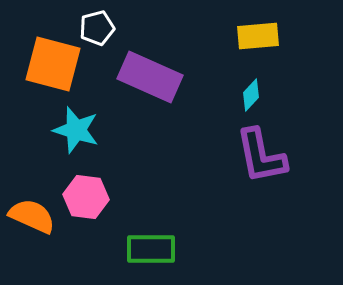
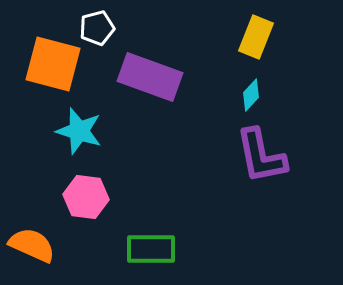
yellow rectangle: moved 2 px left, 1 px down; rotated 63 degrees counterclockwise
purple rectangle: rotated 4 degrees counterclockwise
cyan star: moved 3 px right, 1 px down
orange semicircle: moved 29 px down
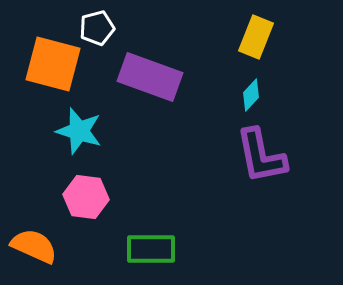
orange semicircle: moved 2 px right, 1 px down
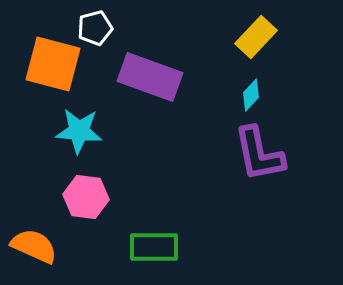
white pentagon: moved 2 px left
yellow rectangle: rotated 21 degrees clockwise
cyan star: rotated 12 degrees counterclockwise
purple L-shape: moved 2 px left, 2 px up
green rectangle: moved 3 px right, 2 px up
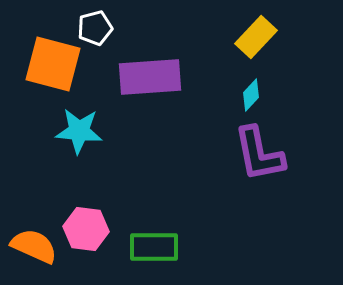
purple rectangle: rotated 24 degrees counterclockwise
pink hexagon: moved 32 px down
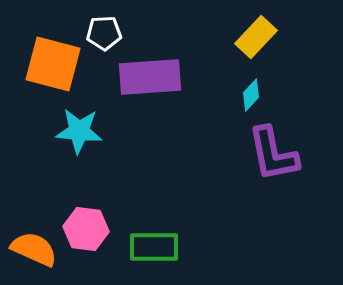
white pentagon: moved 9 px right, 5 px down; rotated 12 degrees clockwise
purple L-shape: moved 14 px right
orange semicircle: moved 3 px down
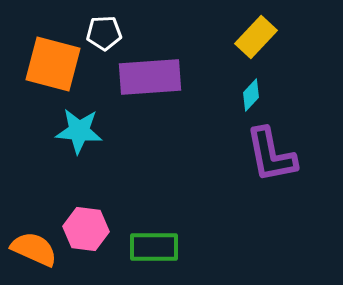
purple L-shape: moved 2 px left, 1 px down
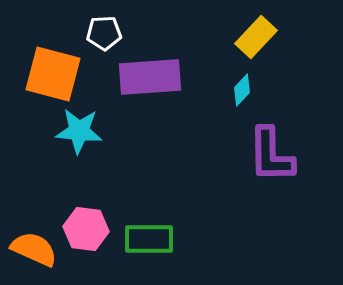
orange square: moved 10 px down
cyan diamond: moved 9 px left, 5 px up
purple L-shape: rotated 10 degrees clockwise
green rectangle: moved 5 px left, 8 px up
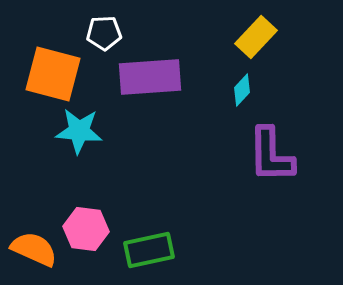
green rectangle: moved 11 px down; rotated 12 degrees counterclockwise
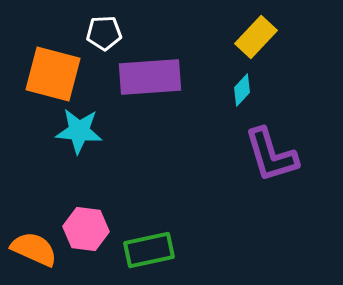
purple L-shape: rotated 16 degrees counterclockwise
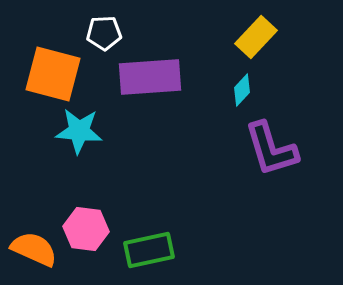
purple L-shape: moved 6 px up
